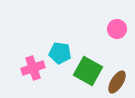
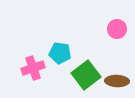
green square: moved 2 px left, 4 px down; rotated 24 degrees clockwise
brown ellipse: moved 1 px up; rotated 60 degrees clockwise
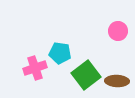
pink circle: moved 1 px right, 2 px down
pink cross: moved 2 px right
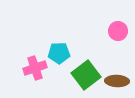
cyan pentagon: moved 1 px left; rotated 10 degrees counterclockwise
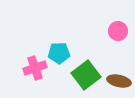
brown ellipse: moved 2 px right; rotated 10 degrees clockwise
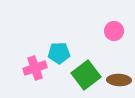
pink circle: moved 4 px left
brown ellipse: moved 1 px up; rotated 10 degrees counterclockwise
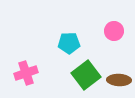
cyan pentagon: moved 10 px right, 10 px up
pink cross: moved 9 px left, 5 px down
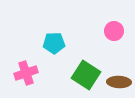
cyan pentagon: moved 15 px left
green square: rotated 20 degrees counterclockwise
brown ellipse: moved 2 px down
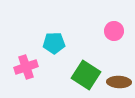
pink cross: moved 6 px up
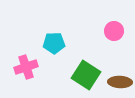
brown ellipse: moved 1 px right
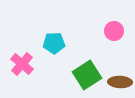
pink cross: moved 4 px left, 3 px up; rotated 30 degrees counterclockwise
green square: moved 1 px right; rotated 24 degrees clockwise
